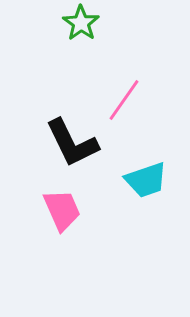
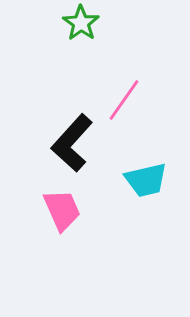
black L-shape: rotated 68 degrees clockwise
cyan trapezoid: rotated 6 degrees clockwise
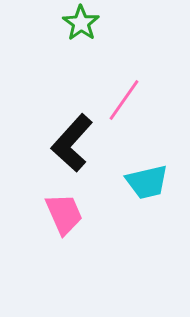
cyan trapezoid: moved 1 px right, 2 px down
pink trapezoid: moved 2 px right, 4 px down
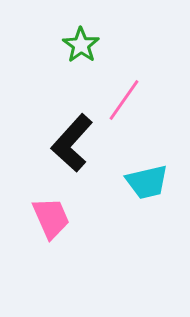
green star: moved 22 px down
pink trapezoid: moved 13 px left, 4 px down
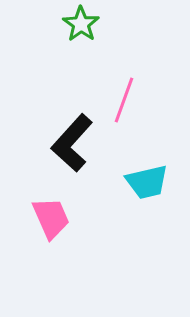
green star: moved 21 px up
pink line: rotated 15 degrees counterclockwise
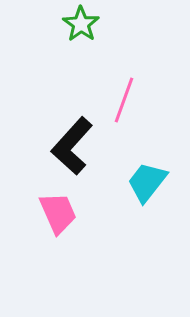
black L-shape: moved 3 px down
cyan trapezoid: rotated 141 degrees clockwise
pink trapezoid: moved 7 px right, 5 px up
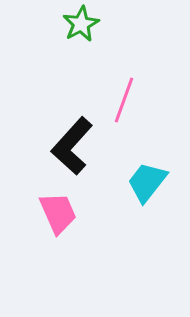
green star: rotated 9 degrees clockwise
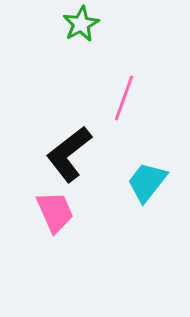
pink line: moved 2 px up
black L-shape: moved 3 px left, 8 px down; rotated 10 degrees clockwise
pink trapezoid: moved 3 px left, 1 px up
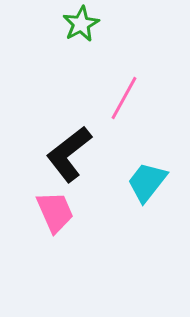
pink line: rotated 9 degrees clockwise
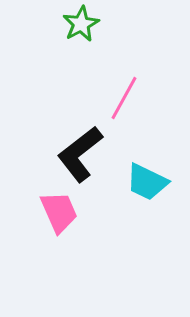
black L-shape: moved 11 px right
cyan trapezoid: rotated 102 degrees counterclockwise
pink trapezoid: moved 4 px right
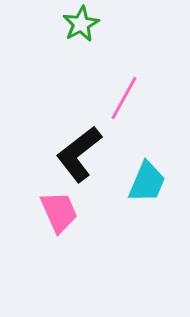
black L-shape: moved 1 px left
cyan trapezoid: rotated 93 degrees counterclockwise
